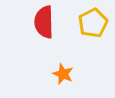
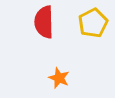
orange star: moved 4 px left, 4 px down
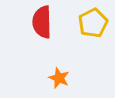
red semicircle: moved 2 px left
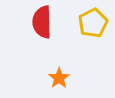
orange star: rotated 15 degrees clockwise
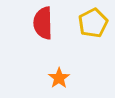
red semicircle: moved 1 px right, 1 px down
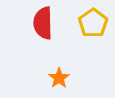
yellow pentagon: rotated 8 degrees counterclockwise
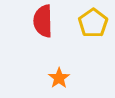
red semicircle: moved 2 px up
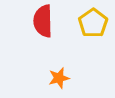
orange star: rotated 20 degrees clockwise
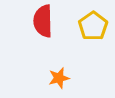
yellow pentagon: moved 3 px down
